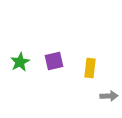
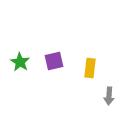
green star: rotated 12 degrees counterclockwise
gray arrow: rotated 96 degrees clockwise
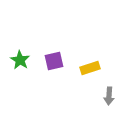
green star: moved 2 px up
yellow rectangle: rotated 66 degrees clockwise
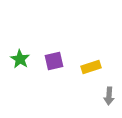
green star: moved 1 px up
yellow rectangle: moved 1 px right, 1 px up
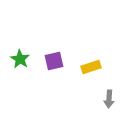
gray arrow: moved 3 px down
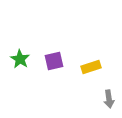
gray arrow: rotated 12 degrees counterclockwise
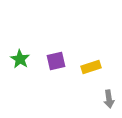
purple square: moved 2 px right
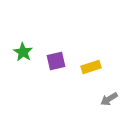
green star: moved 3 px right, 7 px up
gray arrow: rotated 66 degrees clockwise
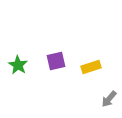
green star: moved 5 px left, 13 px down
gray arrow: rotated 18 degrees counterclockwise
